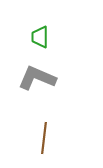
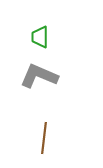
gray L-shape: moved 2 px right, 2 px up
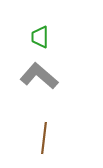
gray L-shape: rotated 18 degrees clockwise
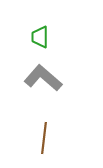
gray L-shape: moved 4 px right, 2 px down
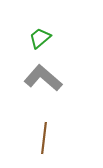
green trapezoid: moved 1 px down; rotated 50 degrees clockwise
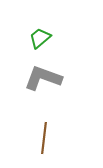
gray L-shape: rotated 21 degrees counterclockwise
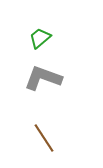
brown line: rotated 40 degrees counterclockwise
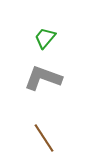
green trapezoid: moved 5 px right; rotated 10 degrees counterclockwise
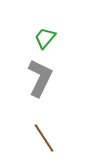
gray L-shape: moved 3 px left; rotated 96 degrees clockwise
